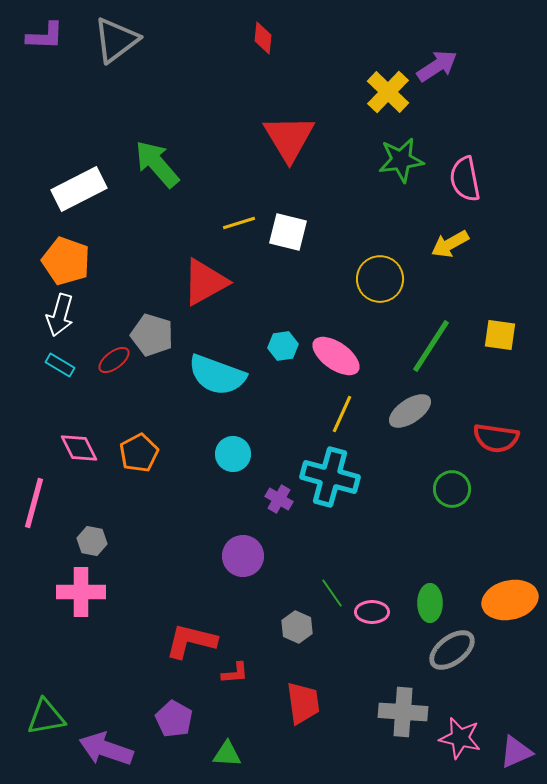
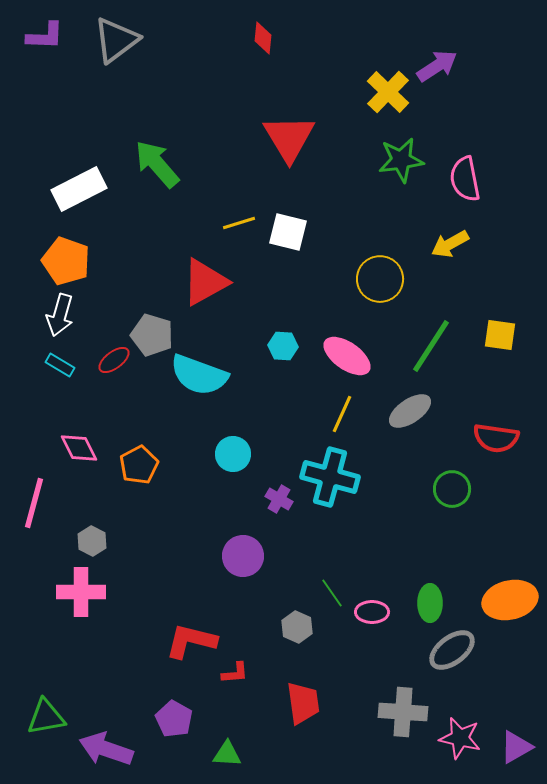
cyan hexagon at (283, 346): rotated 12 degrees clockwise
pink ellipse at (336, 356): moved 11 px right
cyan semicircle at (217, 375): moved 18 px left
orange pentagon at (139, 453): moved 12 px down
gray hexagon at (92, 541): rotated 16 degrees clockwise
purple triangle at (516, 752): moved 5 px up; rotated 6 degrees counterclockwise
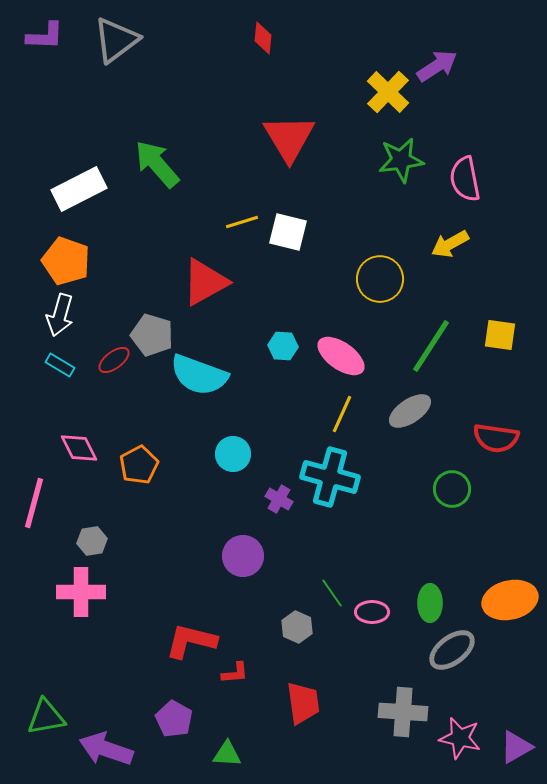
yellow line at (239, 223): moved 3 px right, 1 px up
pink ellipse at (347, 356): moved 6 px left
gray hexagon at (92, 541): rotated 24 degrees clockwise
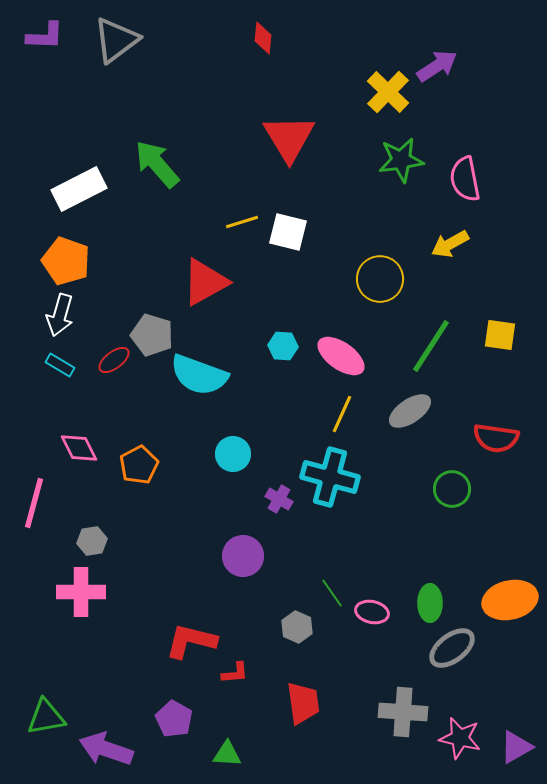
pink ellipse at (372, 612): rotated 12 degrees clockwise
gray ellipse at (452, 650): moved 2 px up
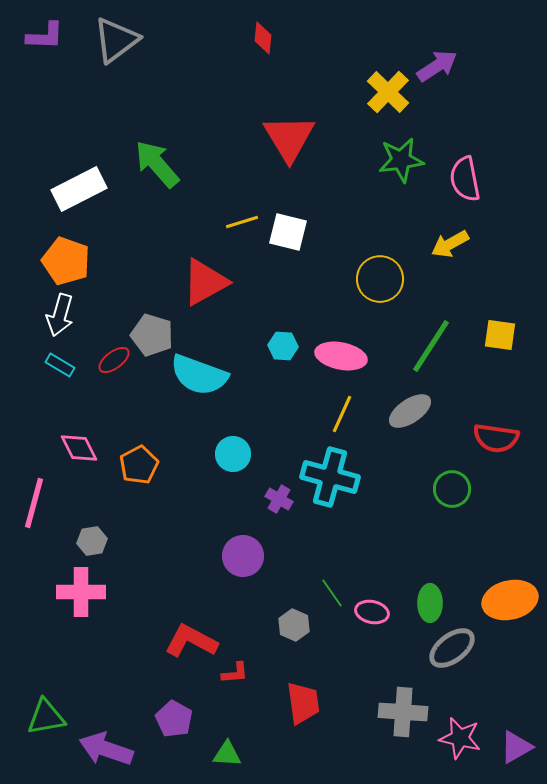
pink ellipse at (341, 356): rotated 24 degrees counterclockwise
gray hexagon at (297, 627): moved 3 px left, 2 px up
red L-shape at (191, 641): rotated 14 degrees clockwise
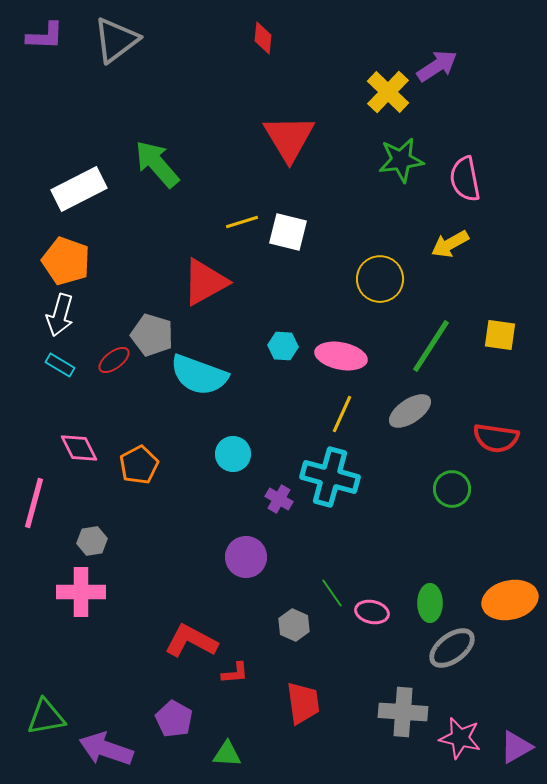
purple circle at (243, 556): moved 3 px right, 1 px down
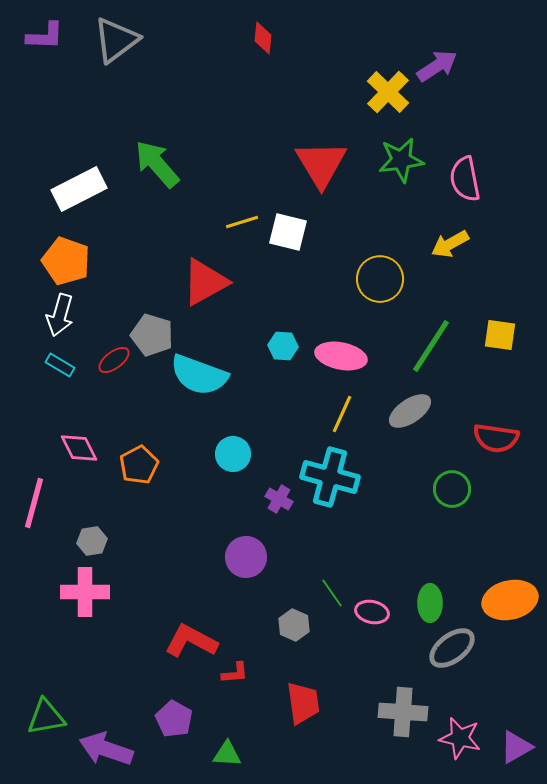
red triangle at (289, 138): moved 32 px right, 26 px down
pink cross at (81, 592): moved 4 px right
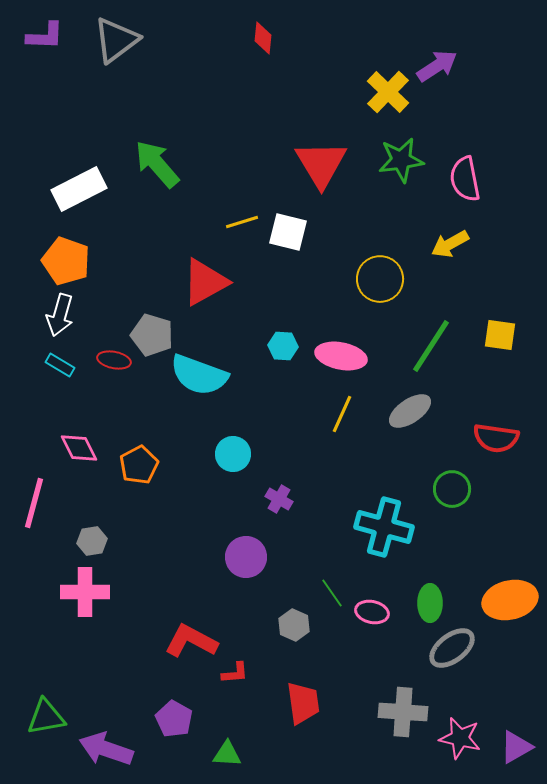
red ellipse at (114, 360): rotated 48 degrees clockwise
cyan cross at (330, 477): moved 54 px right, 50 px down
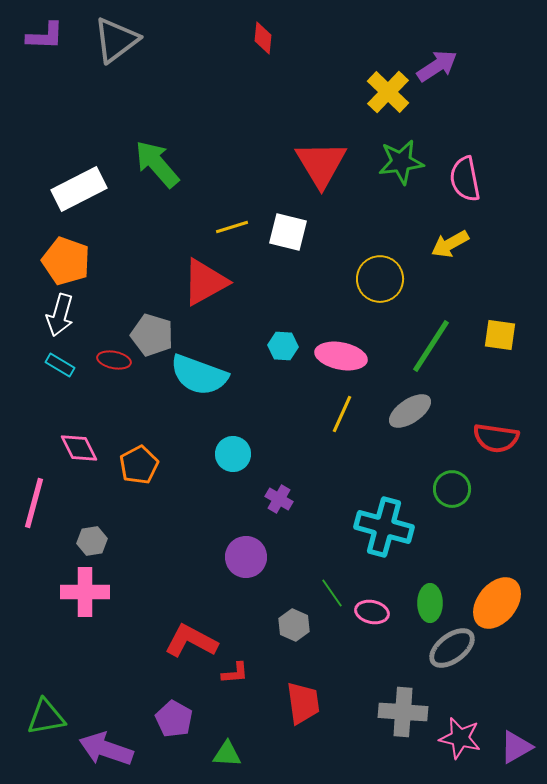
green star at (401, 160): moved 2 px down
yellow line at (242, 222): moved 10 px left, 5 px down
orange ellipse at (510, 600): moved 13 px left, 3 px down; rotated 38 degrees counterclockwise
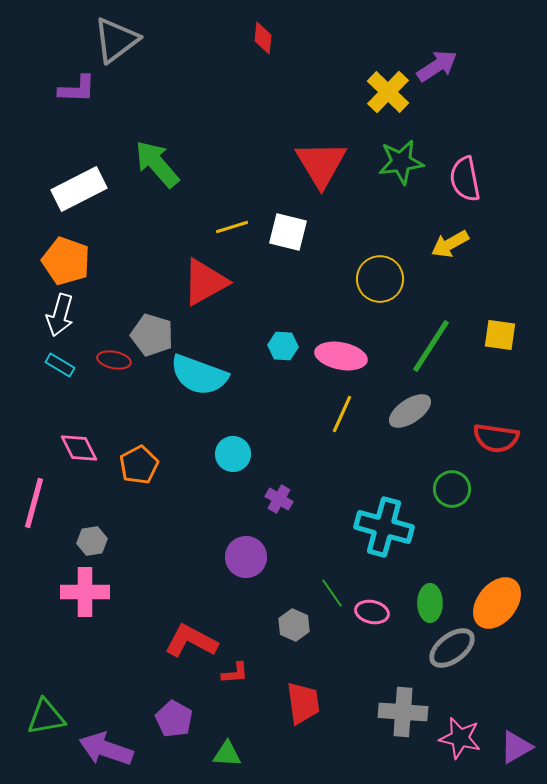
purple L-shape at (45, 36): moved 32 px right, 53 px down
